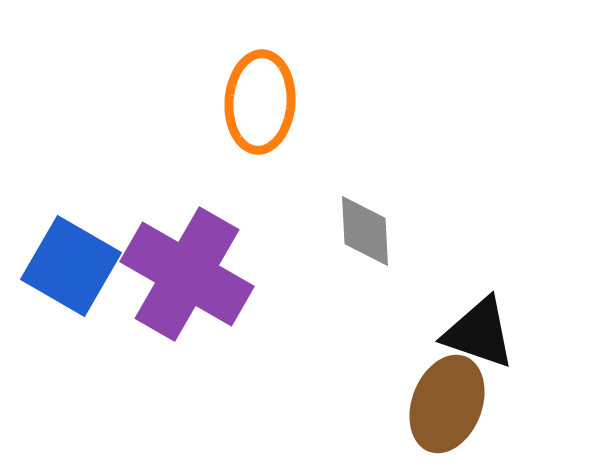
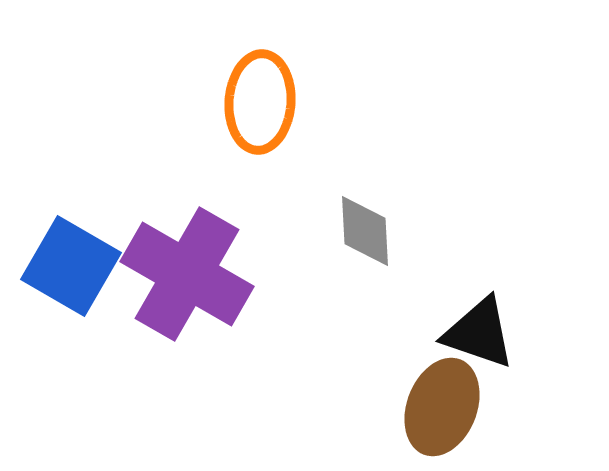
brown ellipse: moved 5 px left, 3 px down
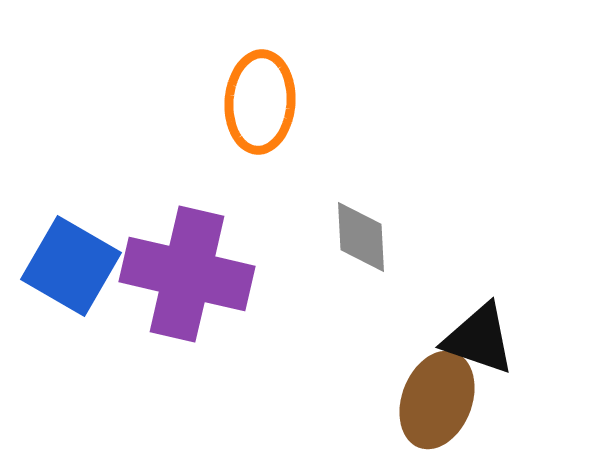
gray diamond: moved 4 px left, 6 px down
purple cross: rotated 17 degrees counterclockwise
black triangle: moved 6 px down
brown ellipse: moved 5 px left, 7 px up
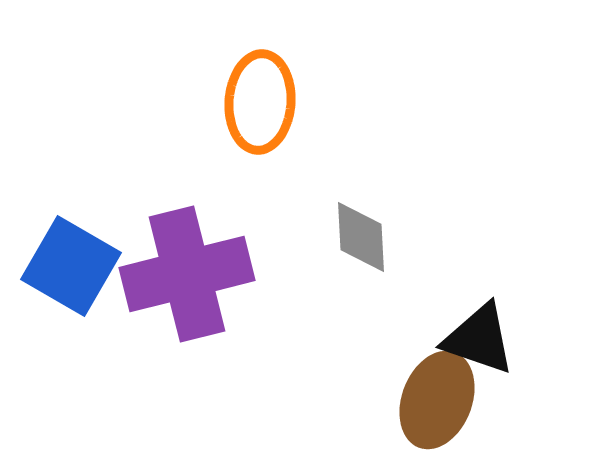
purple cross: rotated 27 degrees counterclockwise
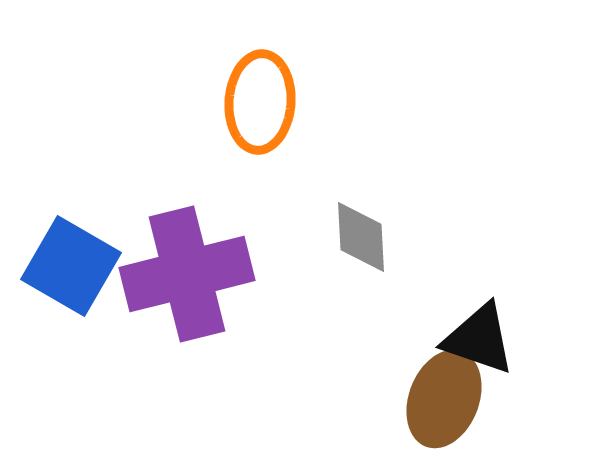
brown ellipse: moved 7 px right, 1 px up
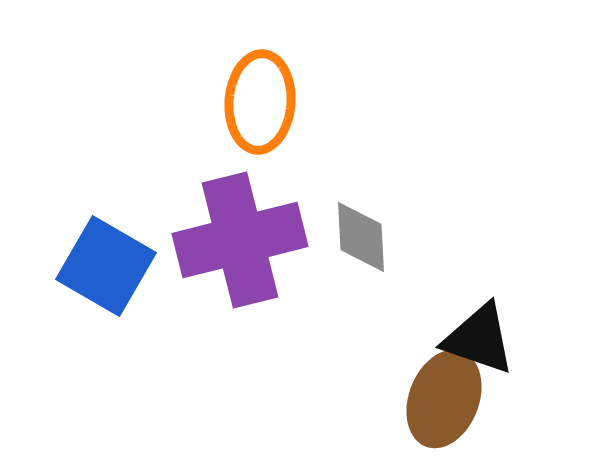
blue square: moved 35 px right
purple cross: moved 53 px right, 34 px up
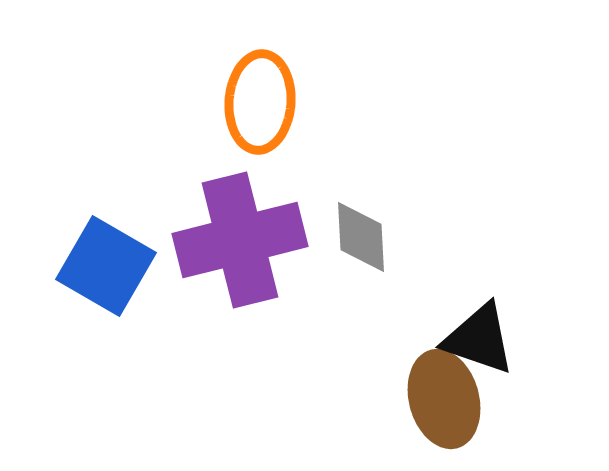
brown ellipse: rotated 36 degrees counterclockwise
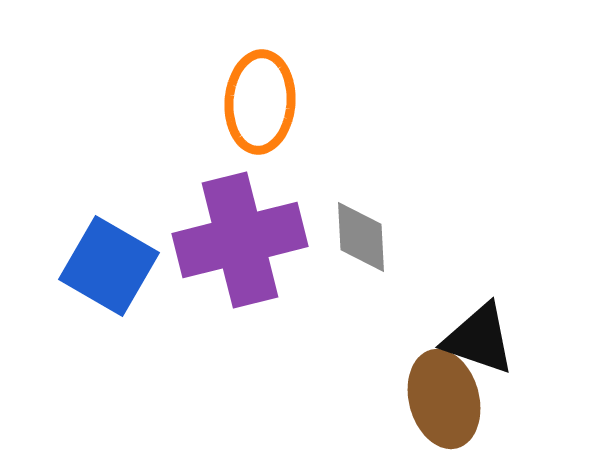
blue square: moved 3 px right
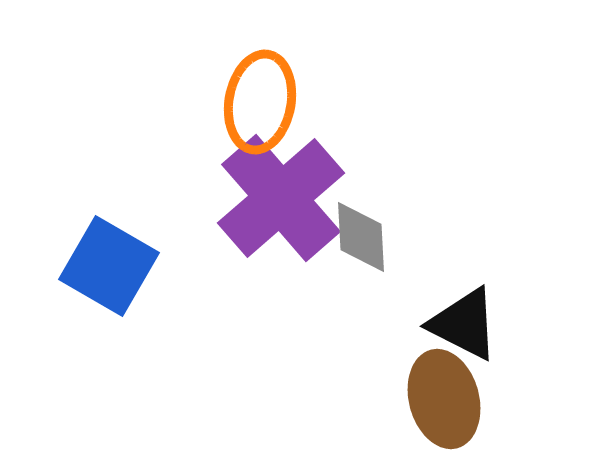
orange ellipse: rotated 6 degrees clockwise
purple cross: moved 41 px right, 42 px up; rotated 27 degrees counterclockwise
black triangle: moved 15 px left, 15 px up; rotated 8 degrees clockwise
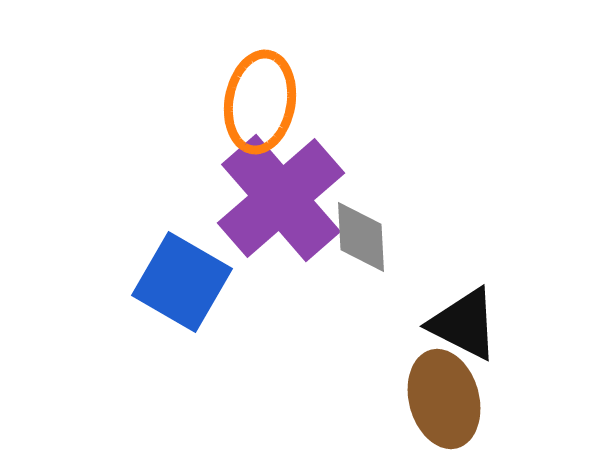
blue square: moved 73 px right, 16 px down
